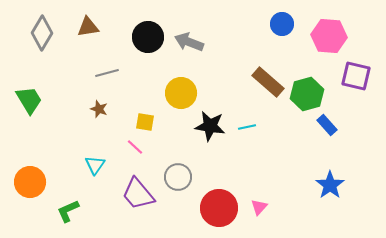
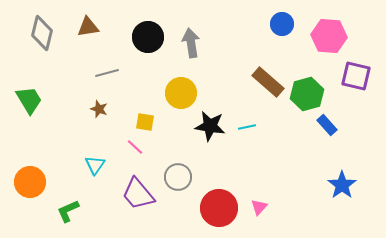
gray diamond: rotated 16 degrees counterclockwise
gray arrow: moved 2 px right, 1 px down; rotated 60 degrees clockwise
blue star: moved 12 px right
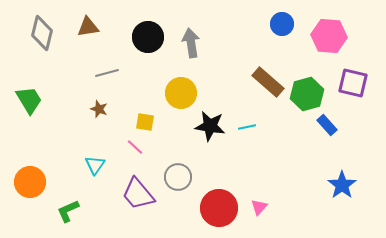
purple square: moved 3 px left, 7 px down
